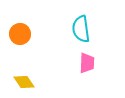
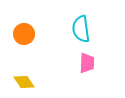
orange circle: moved 4 px right
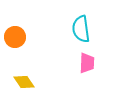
orange circle: moved 9 px left, 3 px down
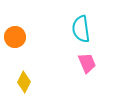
pink trapezoid: rotated 25 degrees counterclockwise
yellow diamond: rotated 60 degrees clockwise
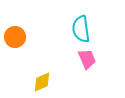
pink trapezoid: moved 4 px up
yellow diamond: moved 18 px right; rotated 40 degrees clockwise
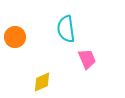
cyan semicircle: moved 15 px left
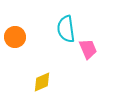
pink trapezoid: moved 1 px right, 10 px up
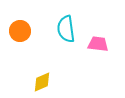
orange circle: moved 5 px right, 6 px up
pink trapezoid: moved 10 px right, 5 px up; rotated 60 degrees counterclockwise
